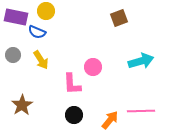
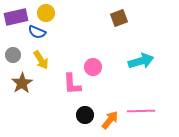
yellow circle: moved 2 px down
purple rectangle: rotated 25 degrees counterclockwise
brown star: moved 22 px up
black circle: moved 11 px right
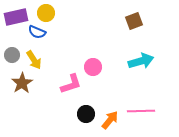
brown square: moved 15 px right, 3 px down
gray circle: moved 1 px left
yellow arrow: moved 7 px left
pink L-shape: moved 1 px left; rotated 105 degrees counterclockwise
black circle: moved 1 px right, 1 px up
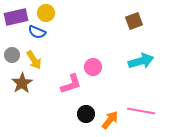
pink line: rotated 12 degrees clockwise
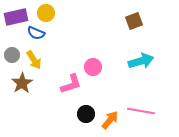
blue semicircle: moved 1 px left, 1 px down
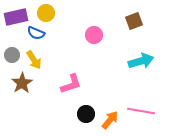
pink circle: moved 1 px right, 32 px up
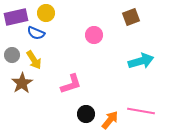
brown square: moved 3 px left, 4 px up
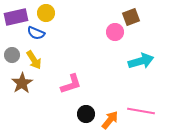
pink circle: moved 21 px right, 3 px up
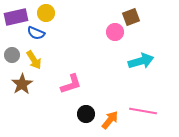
brown star: moved 1 px down
pink line: moved 2 px right
